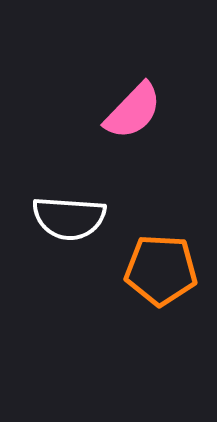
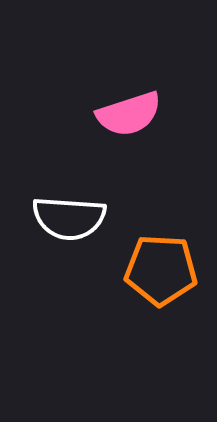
pink semicircle: moved 4 px left, 3 px down; rotated 28 degrees clockwise
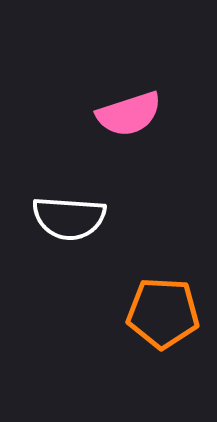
orange pentagon: moved 2 px right, 43 px down
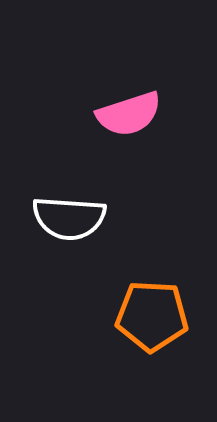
orange pentagon: moved 11 px left, 3 px down
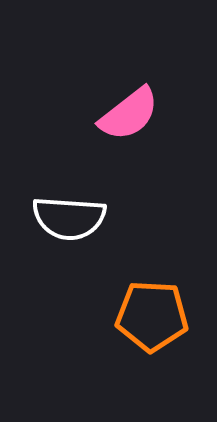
pink semicircle: rotated 20 degrees counterclockwise
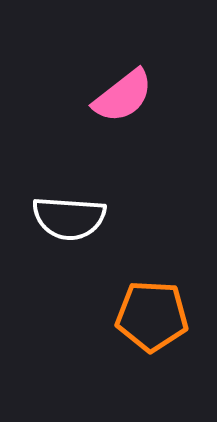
pink semicircle: moved 6 px left, 18 px up
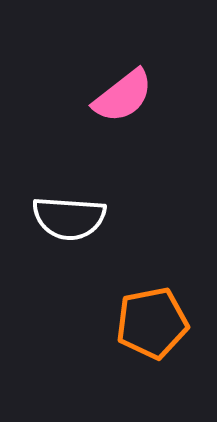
orange pentagon: moved 7 px down; rotated 14 degrees counterclockwise
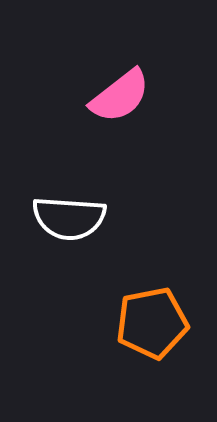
pink semicircle: moved 3 px left
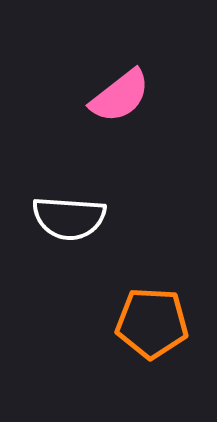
orange pentagon: rotated 14 degrees clockwise
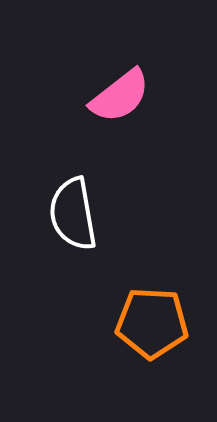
white semicircle: moved 4 px right, 4 px up; rotated 76 degrees clockwise
